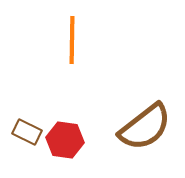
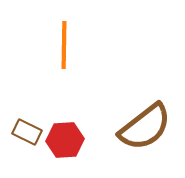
orange line: moved 8 px left, 5 px down
red hexagon: rotated 12 degrees counterclockwise
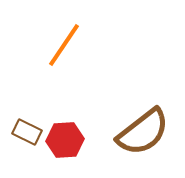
orange line: rotated 33 degrees clockwise
brown semicircle: moved 2 px left, 5 px down
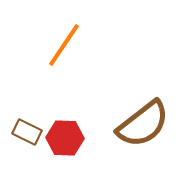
brown semicircle: moved 8 px up
red hexagon: moved 2 px up; rotated 6 degrees clockwise
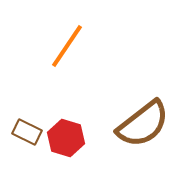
orange line: moved 3 px right, 1 px down
red hexagon: moved 1 px right; rotated 15 degrees clockwise
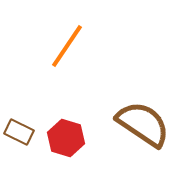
brown semicircle: rotated 108 degrees counterclockwise
brown rectangle: moved 8 px left
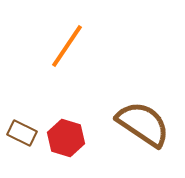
brown rectangle: moved 3 px right, 1 px down
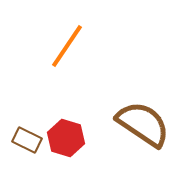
brown rectangle: moved 5 px right, 7 px down
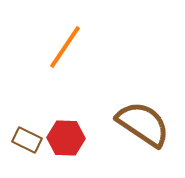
orange line: moved 2 px left, 1 px down
red hexagon: rotated 15 degrees counterclockwise
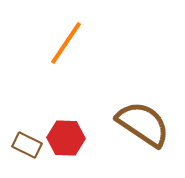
orange line: moved 1 px right, 4 px up
brown rectangle: moved 5 px down
